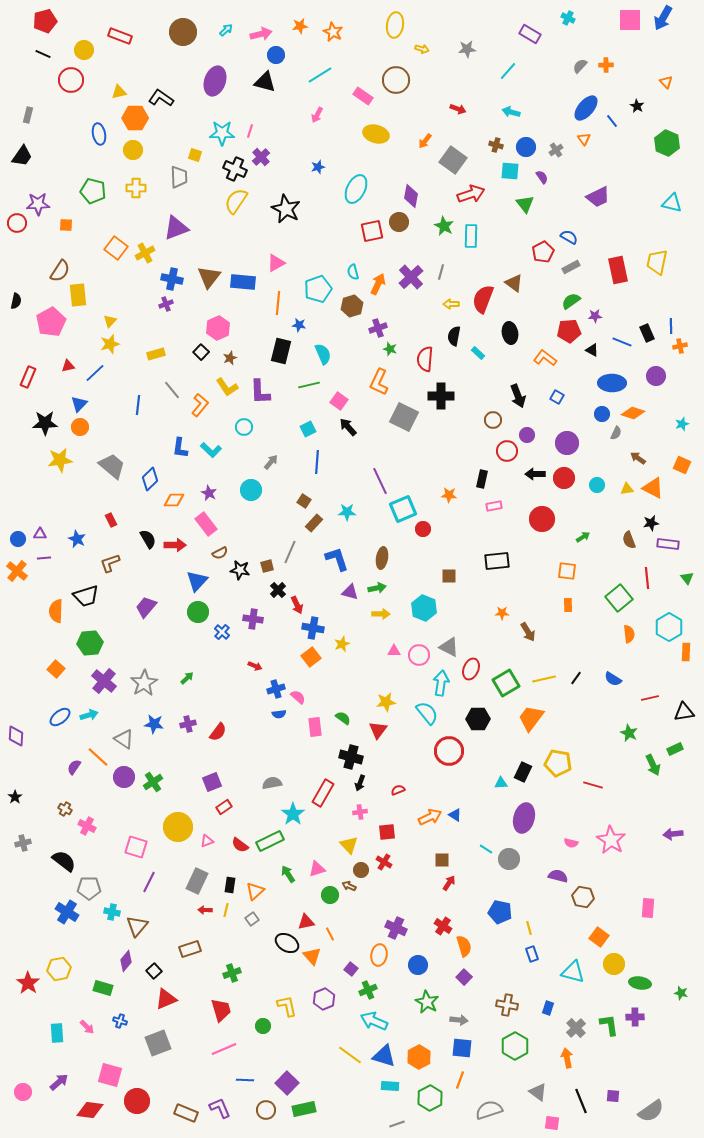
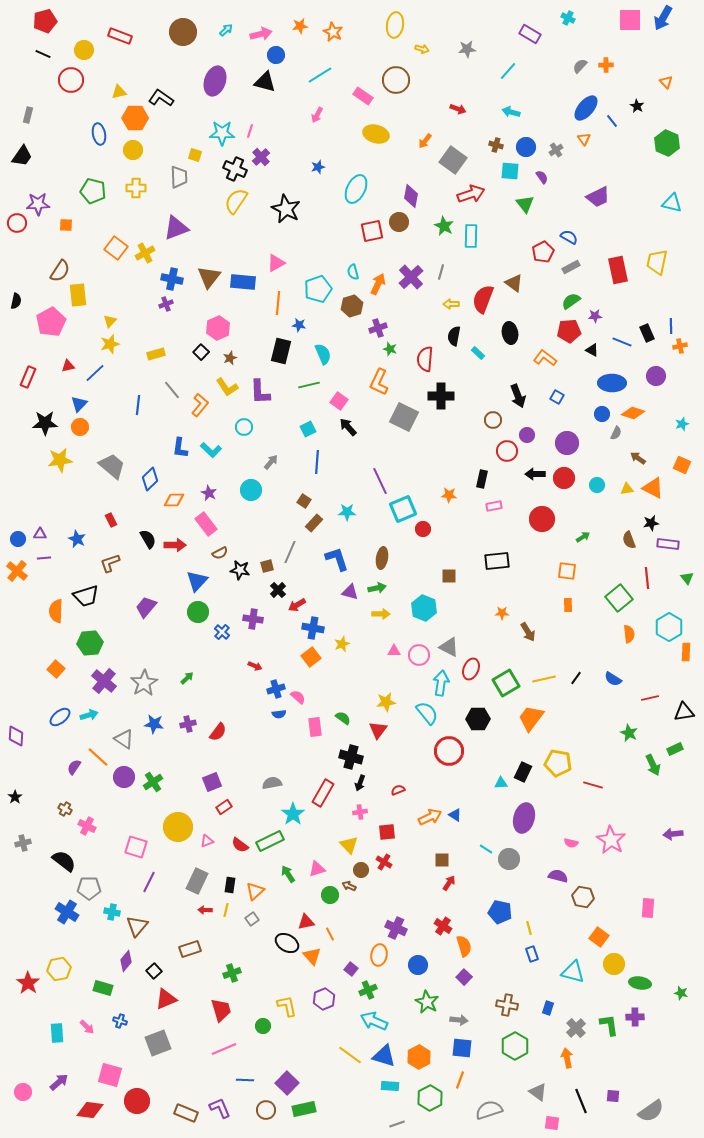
red arrow at (297, 605): rotated 84 degrees clockwise
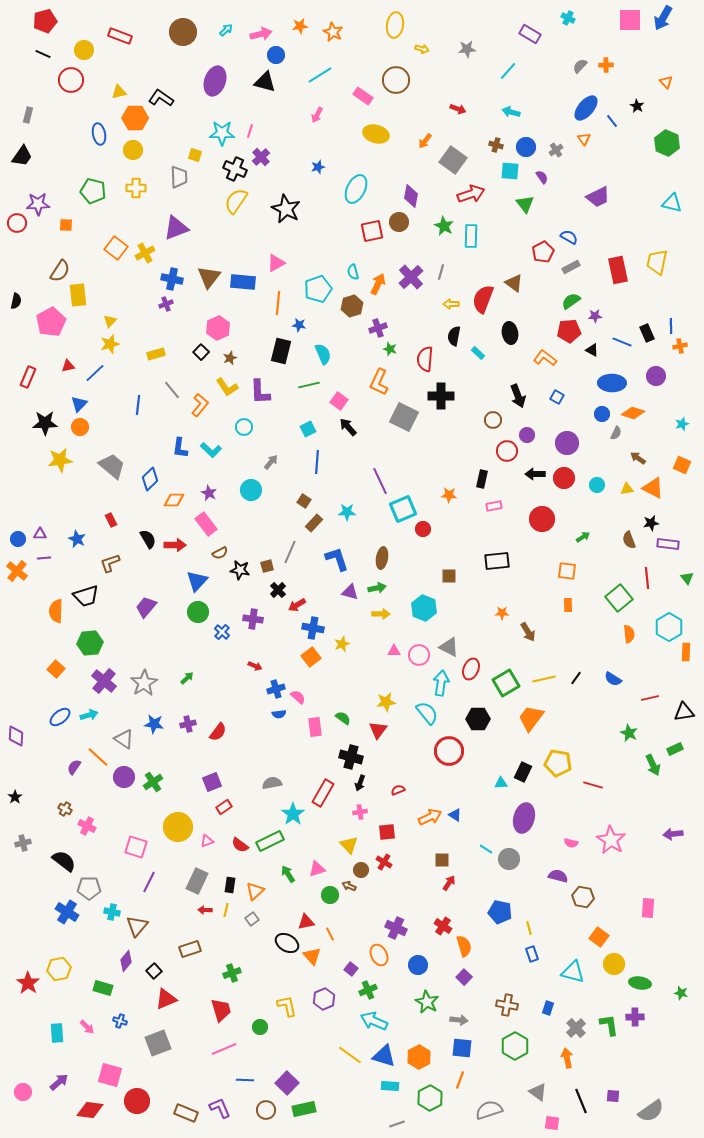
orange ellipse at (379, 955): rotated 35 degrees counterclockwise
green circle at (263, 1026): moved 3 px left, 1 px down
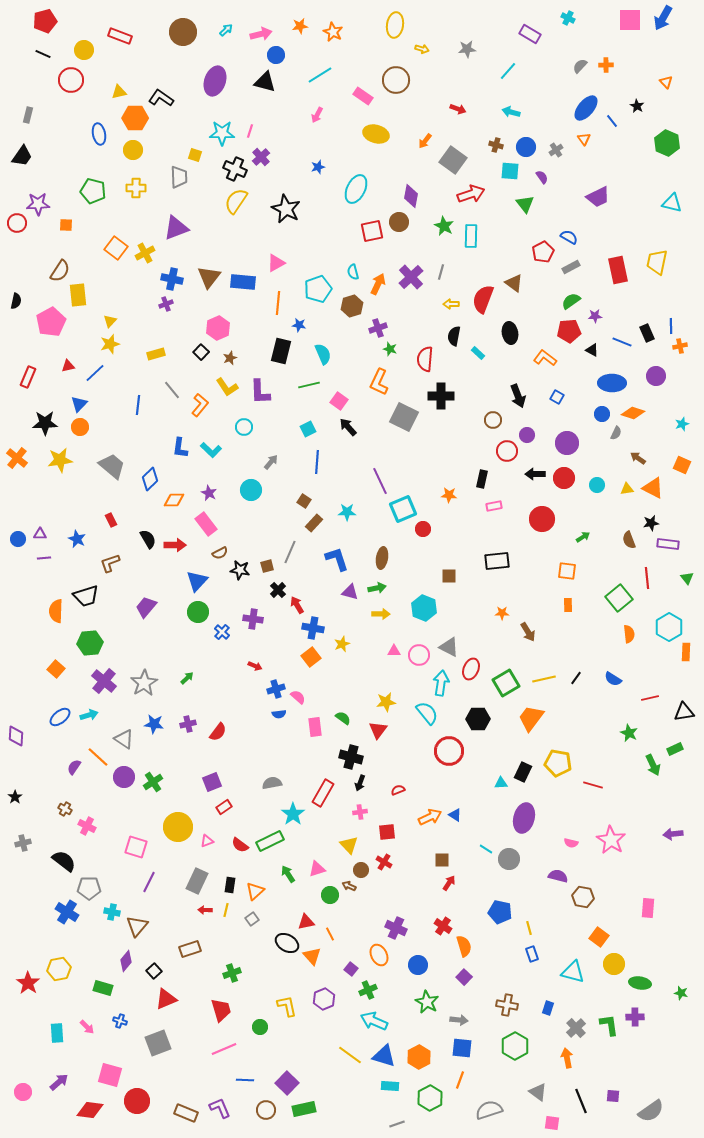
orange cross at (17, 571): moved 113 px up
red arrow at (297, 605): rotated 90 degrees clockwise
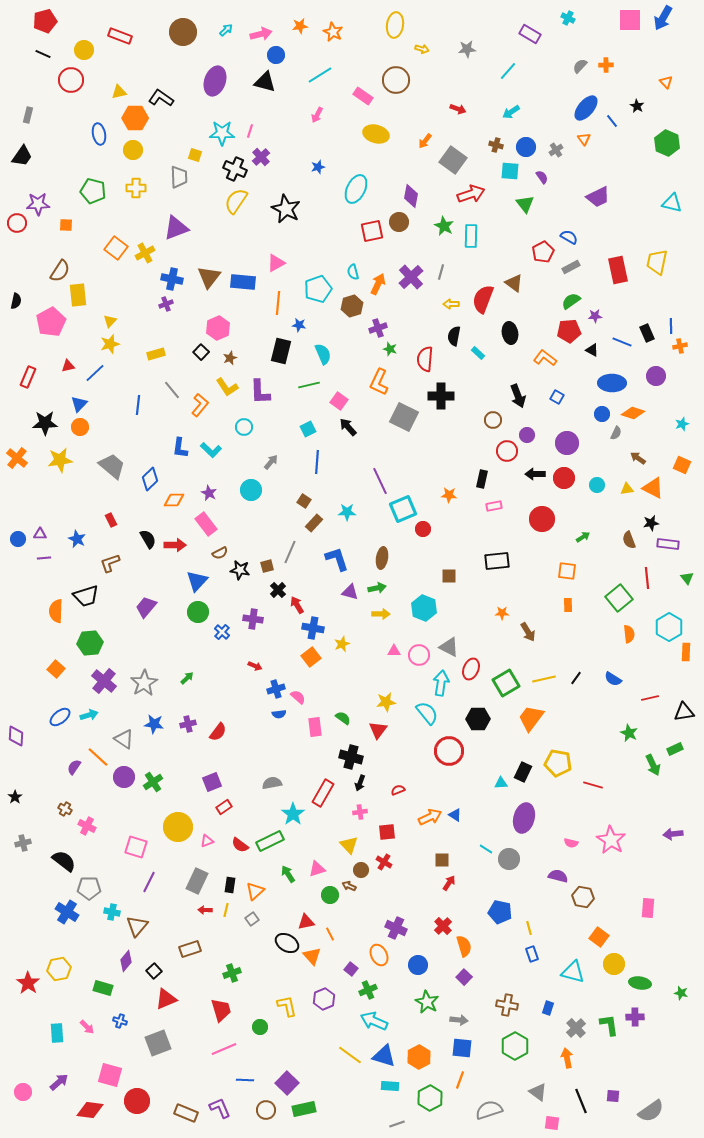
cyan arrow at (511, 112): rotated 48 degrees counterclockwise
red cross at (443, 926): rotated 12 degrees clockwise
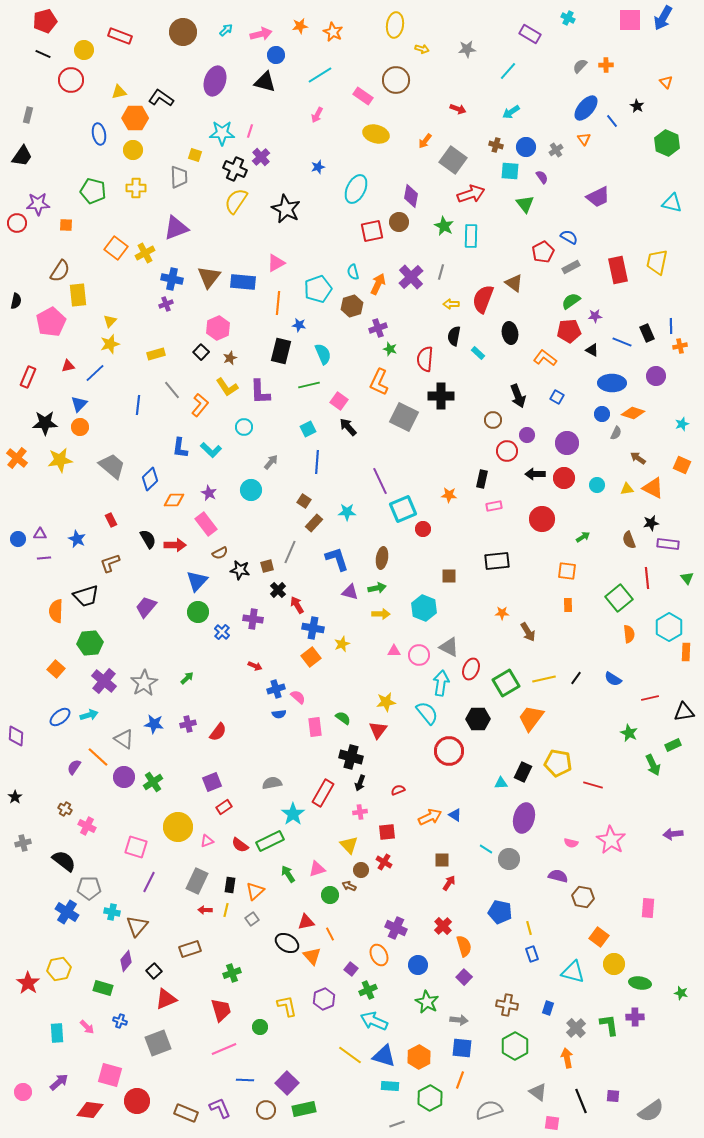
green rectangle at (675, 749): moved 2 px left, 4 px up
